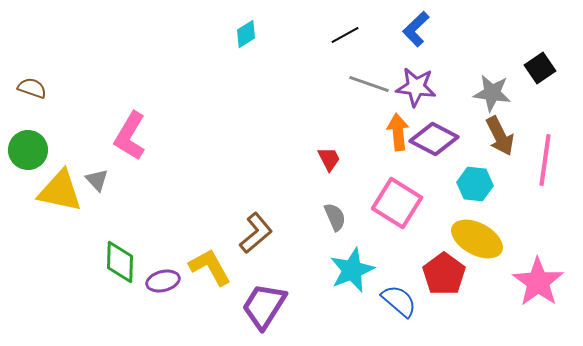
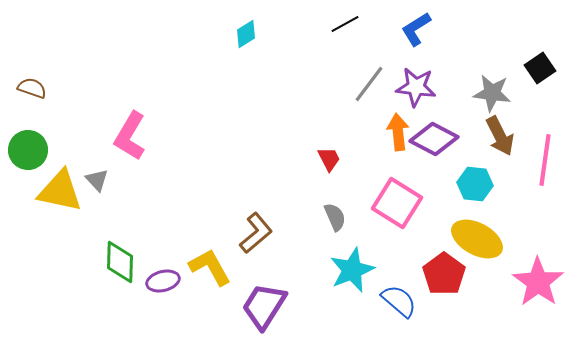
blue L-shape: rotated 12 degrees clockwise
black line: moved 11 px up
gray line: rotated 72 degrees counterclockwise
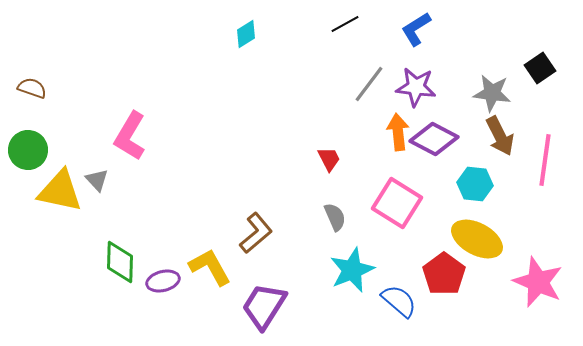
pink star: rotated 12 degrees counterclockwise
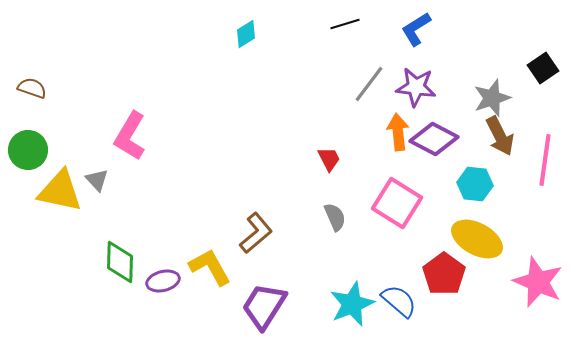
black line: rotated 12 degrees clockwise
black square: moved 3 px right
gray star: moved 5 px down; rotated 27 degrees counterclockwise
cyan star: moved 34 px down
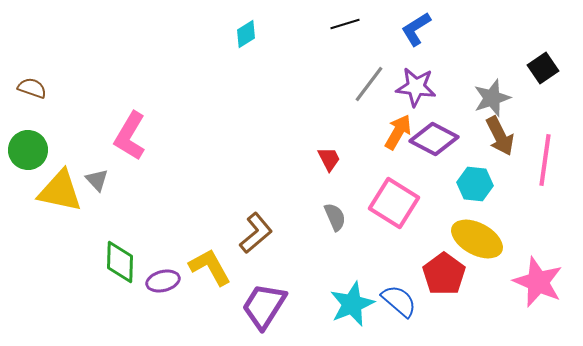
orange arrow: rotated 36 degrees clockwise
pink square: moved 3 px left
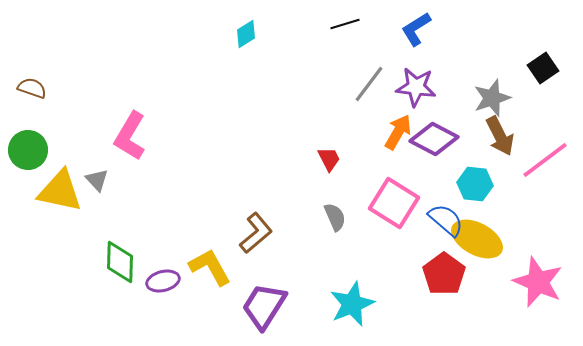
pink line: rotated 45 degrees clockwise
blue semicircle: moved 47 px right, 81 px up
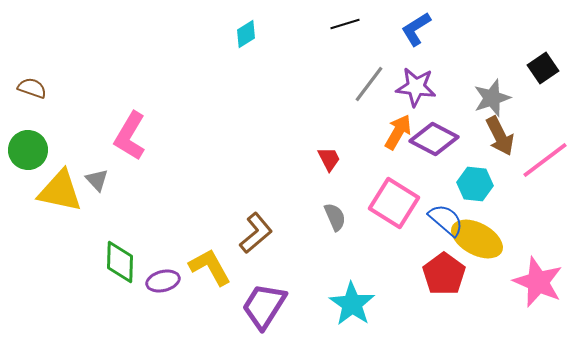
cyan star: rotated 15 degrees counterclockwise
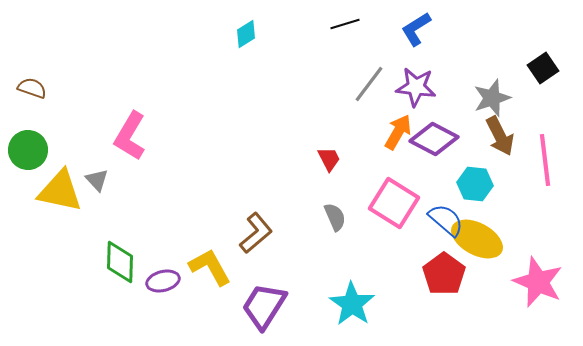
pink line: rotated 60 degrees counterclockwise
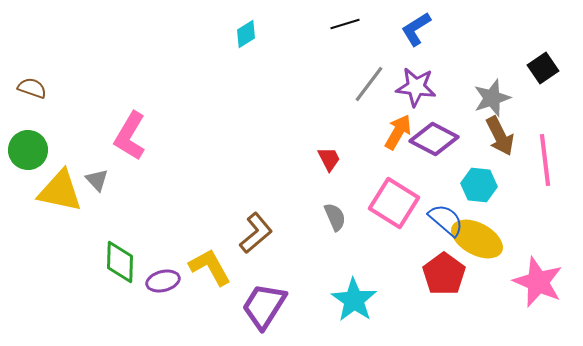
cyan hexagon: moved 4 px right, 1 px down
cyan star: moved 2 px right, 4 px up
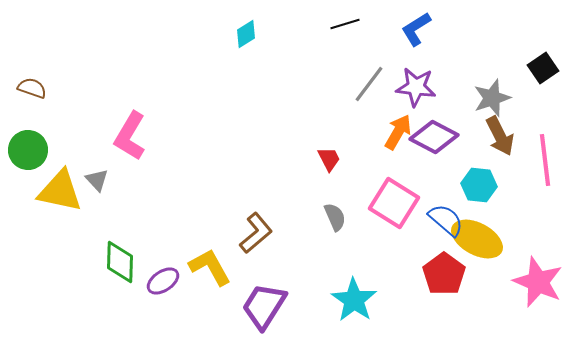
purple diamond: moved 2 px up
purple ellipse: rotated 20 degrees counterclockwise
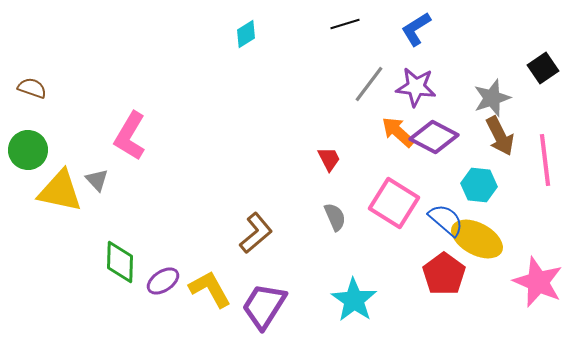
orange arrow: rotated 78 degrees counterclockwise
yellow L-shape: moved 22 px down
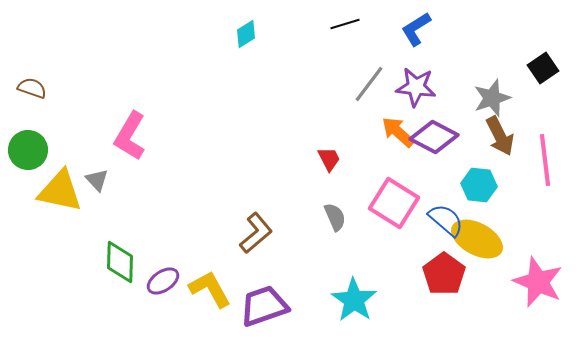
purple trapezoid: rotated 39 degrees clockwise
